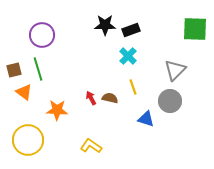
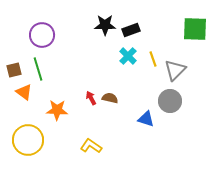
yellow line: moved 20 px right, 28 px up
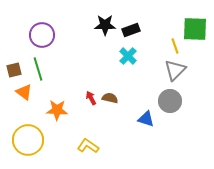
yellow line: moved 22 px right, 13 px up
yellow L-shape: moved 3 px left
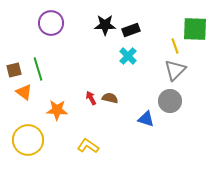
purple circle: moved 9 px right, 12 px up
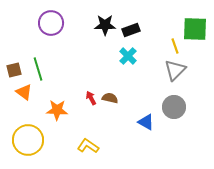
gray circle: moved 4 px right, 6 px down
blue triangle: moved 3 px down; rotated 12 degrees clockwise
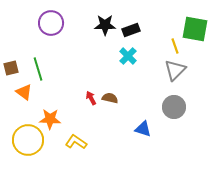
green square: rotated 8 degrees clockwise
brown square: moved 3 px left, 2 px up
orange star: moved 7 px left, 9 px down
blue triangle: moved 3 px left, 7 px down; rotated 12 degrees counterclockwise
yellow L-shape: moved 12 px left, 4 px up
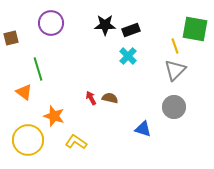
brown square: moved 30 px up
orange star: moved 4 px right, 3 px up; rotated 15 degrees clockwise
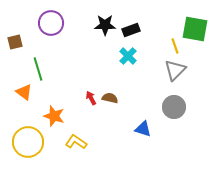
brown square: moved 4 px right, 4 px down
yellow circle: moved 2 px down
